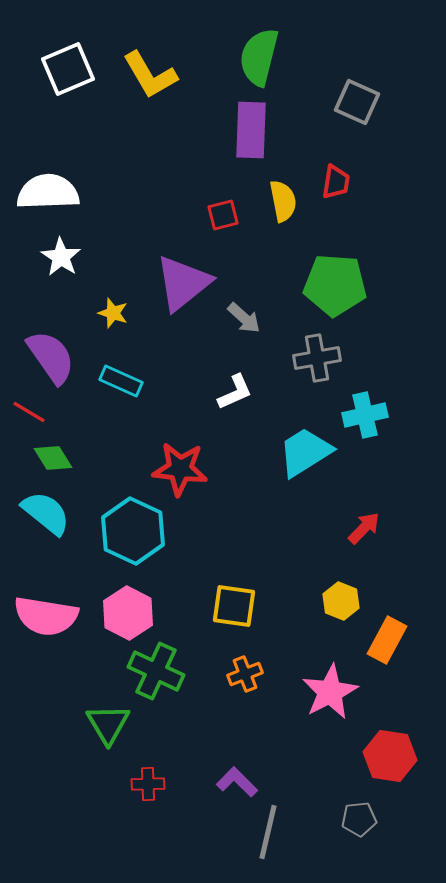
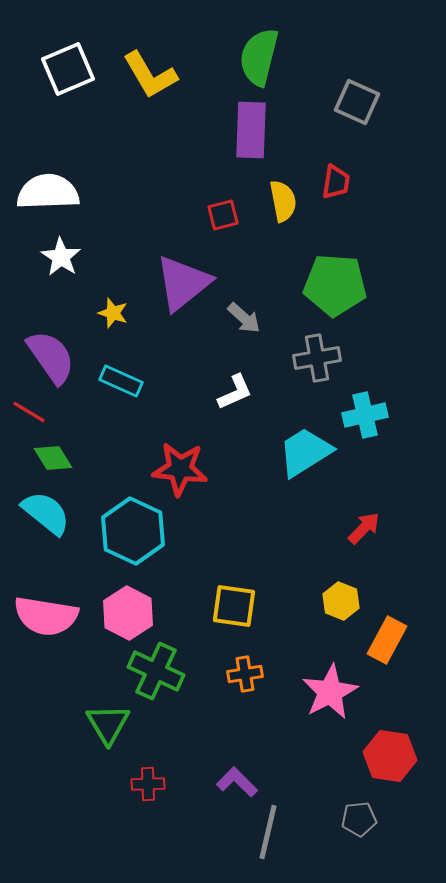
orange cross: rotated 12 degrees clockwise
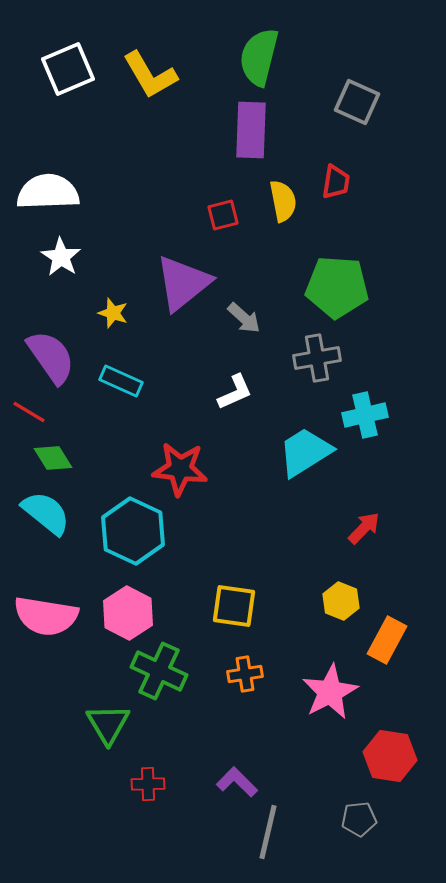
green pentagon: moved 2 px right, 2 px down
green cross: moved 3 px right
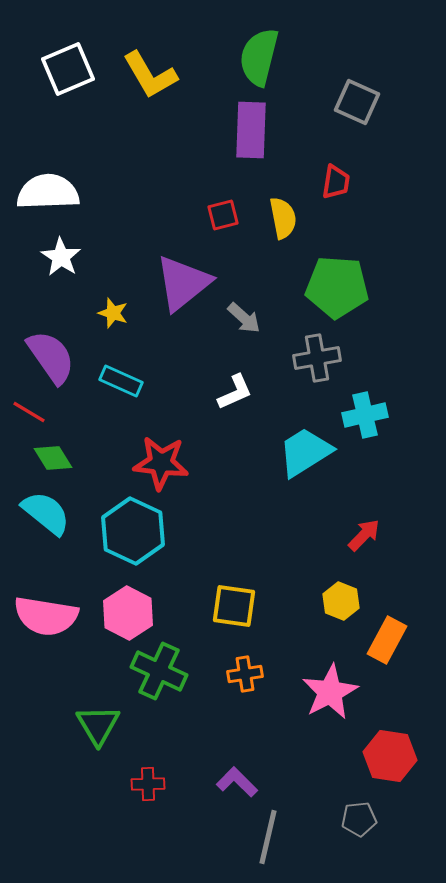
yellow semicircle: moved 17 px down
red star: moved 19 px left, 6 px up
red arrow: moved 7 px down
green triangle: moved 10 px left, 1 px down
gray line: moved 5 px down
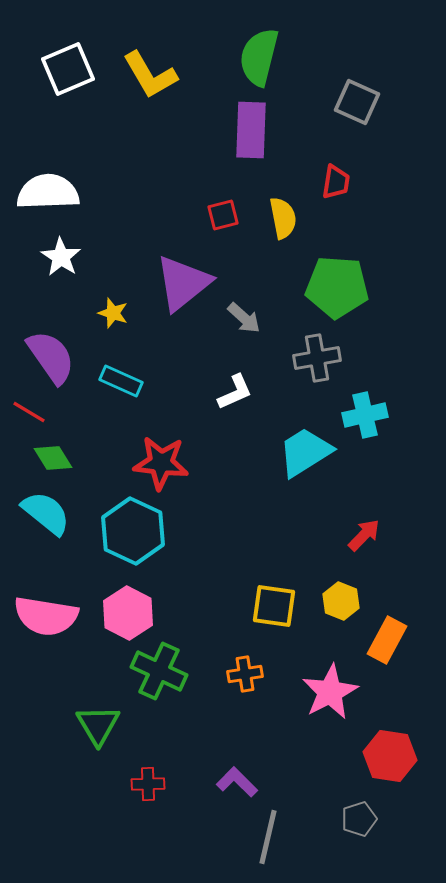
yellow square: moved 40 px right
gray pentagon: rotated 12 degrees counterclockwise
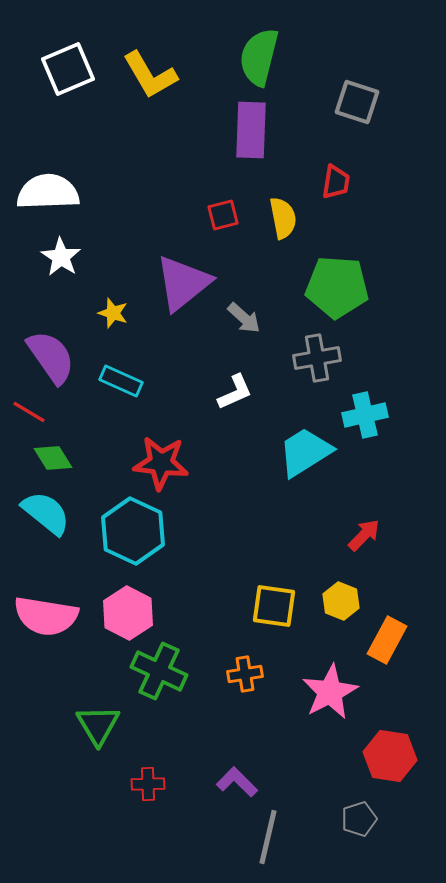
gray square: rotated 6 degrees counterclockwise
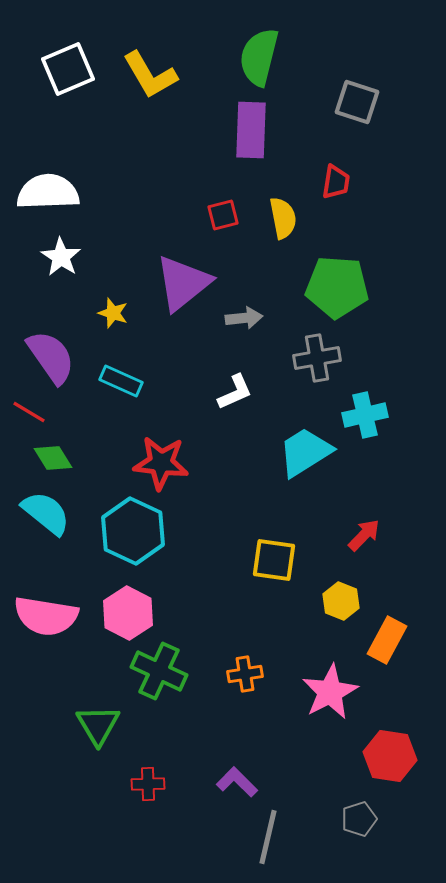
gray arrow: rotated 48 degrees counterclockwise
yellow square: moved 46 px up
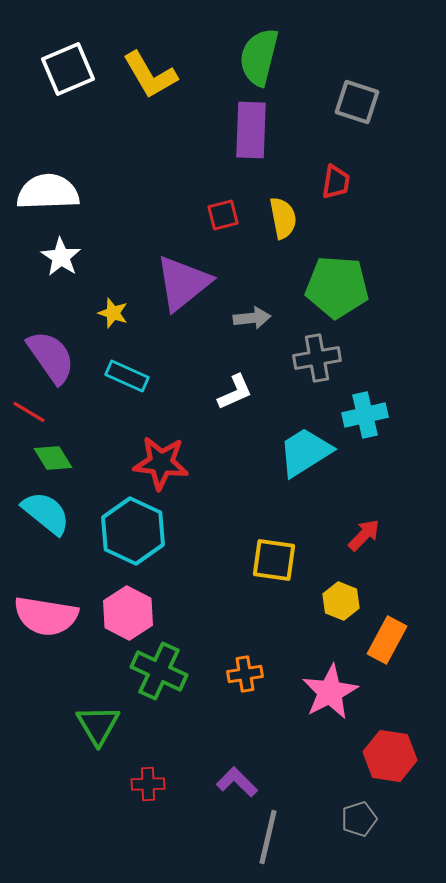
gray arrow: moved 8 px right
cyan rectangle: moved 6 px right, 5 px up
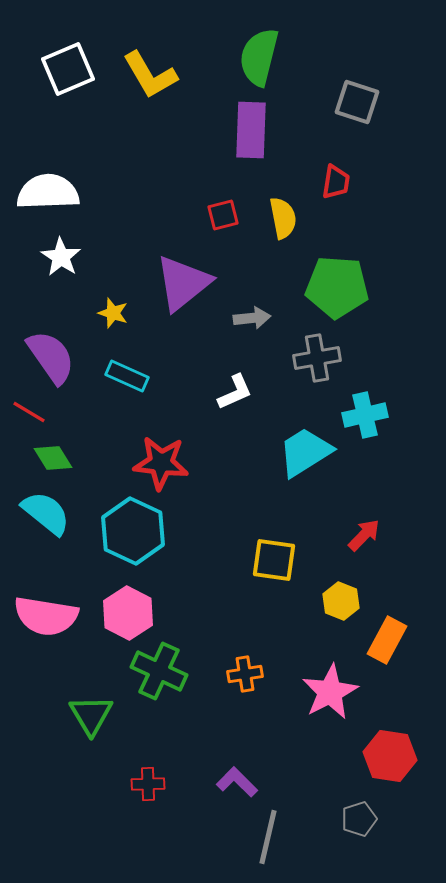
green triangle: moved 7 px left, 10 px up
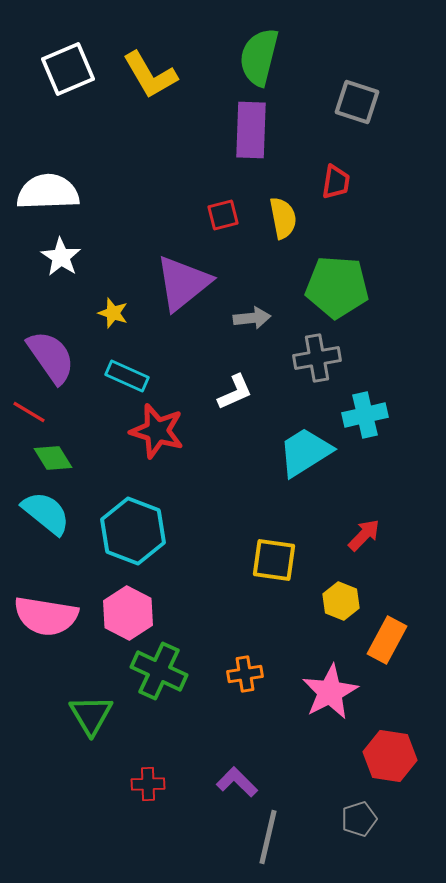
red star: moved 4 px left, 32 px up; rotated 10 degrees clockwise
cyan hexagon: rotated 4 degrees counterclockwise
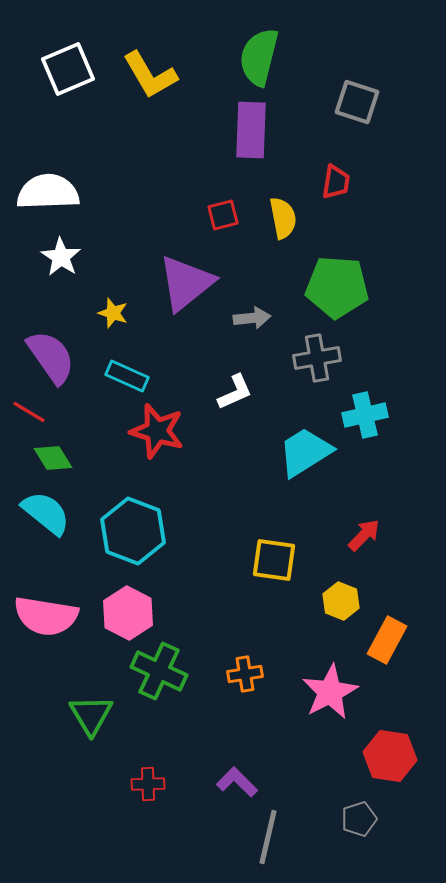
purple triangle: moved 3 px right
